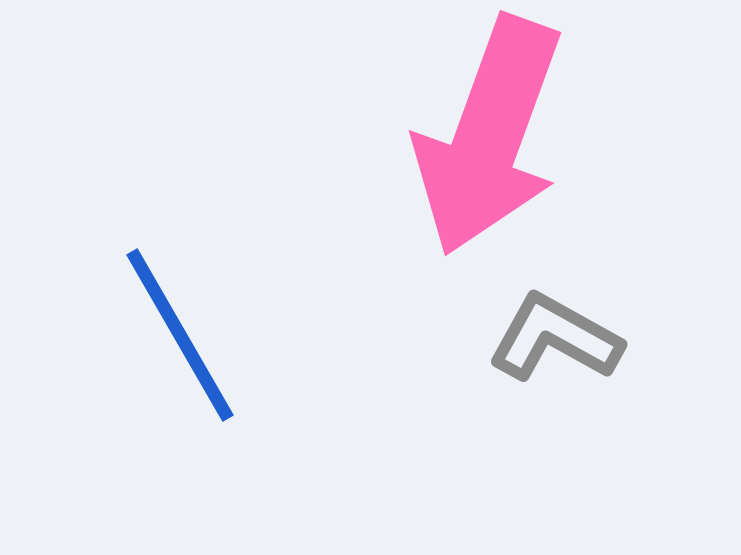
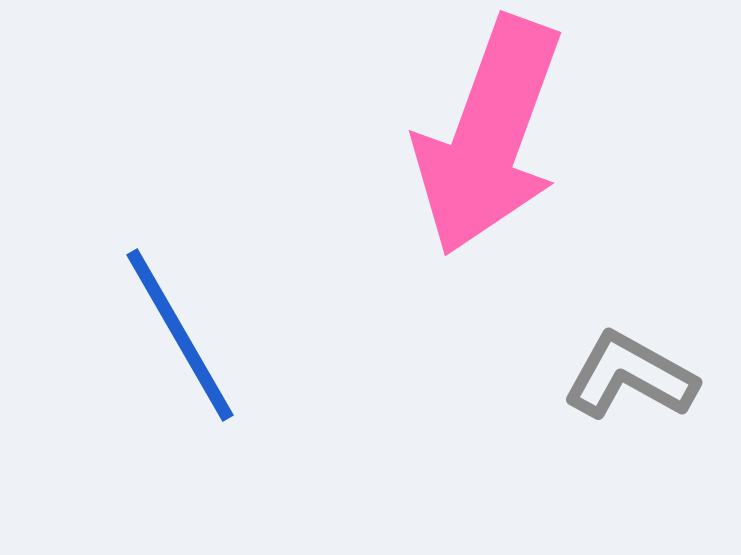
gray L-shape: moved 75 px right, 38 px down
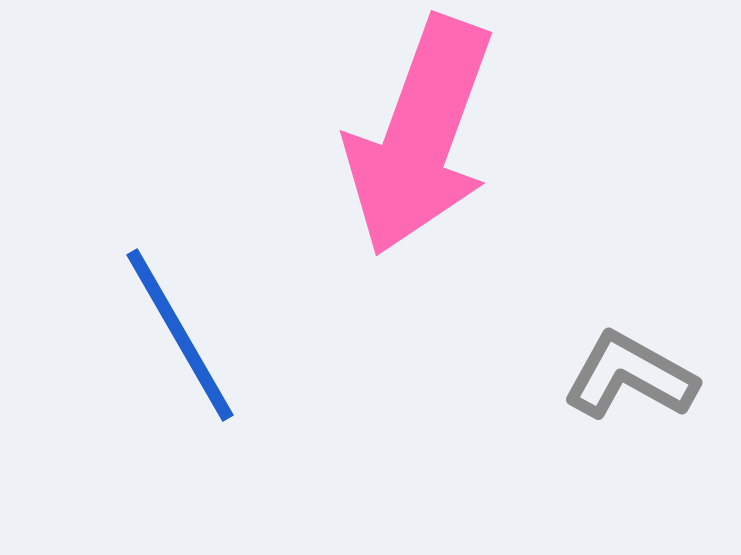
pink arrow: moved 69 px left
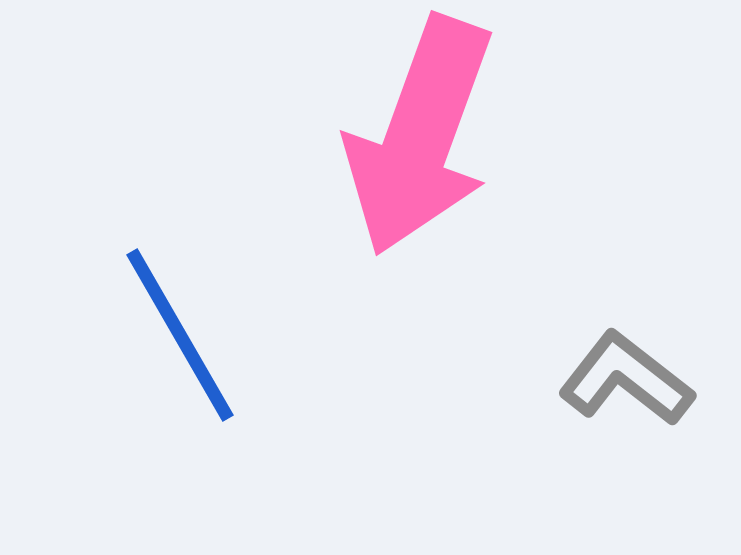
gray L-shape: moved 4 px left, 3 px down; rotated 9 degrees clockwise
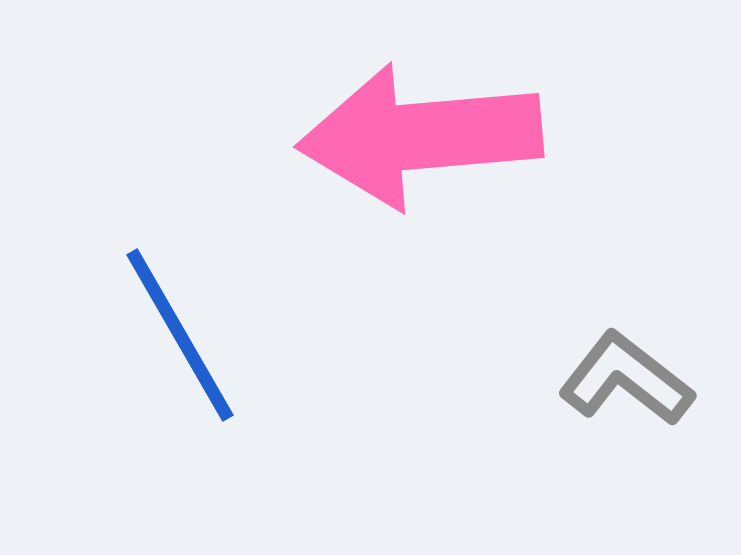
pink arrow: rotated 65 degrees clockwise
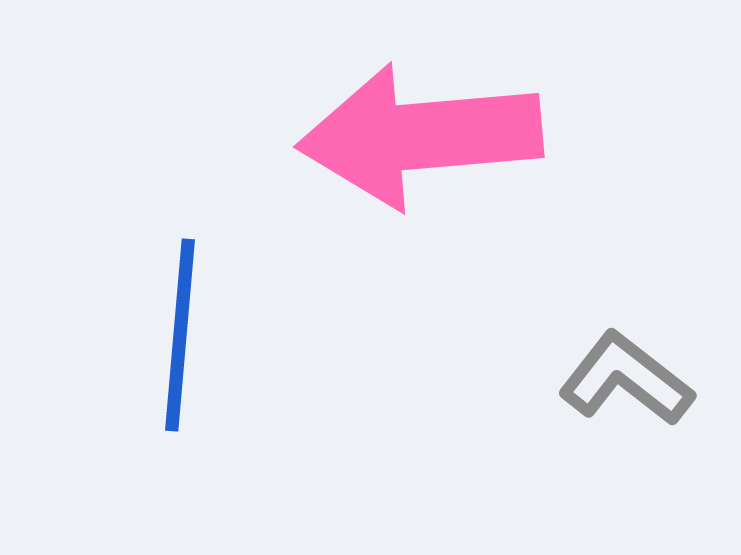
blue line: rotated 35 degrees clockwise
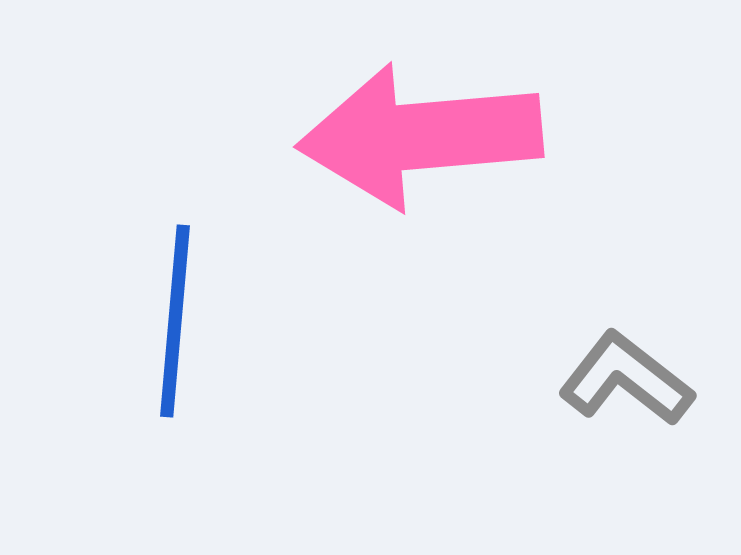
blue line: moved 5 px left, 14 px up
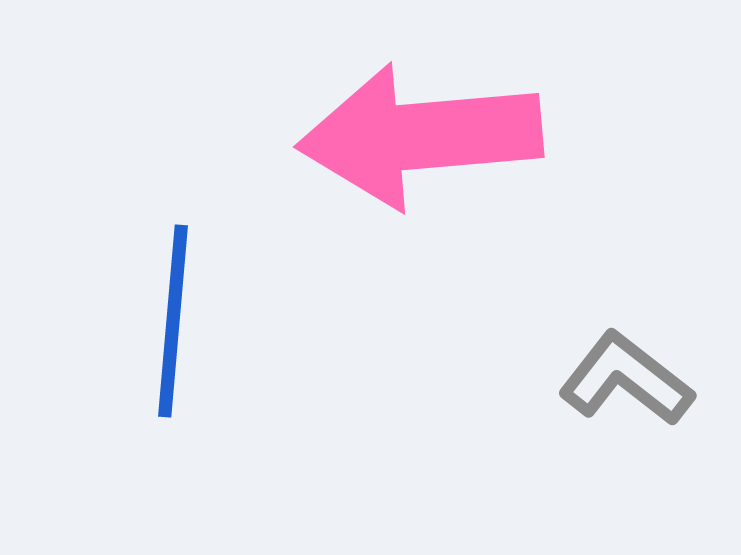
blue line: moved 2 px left
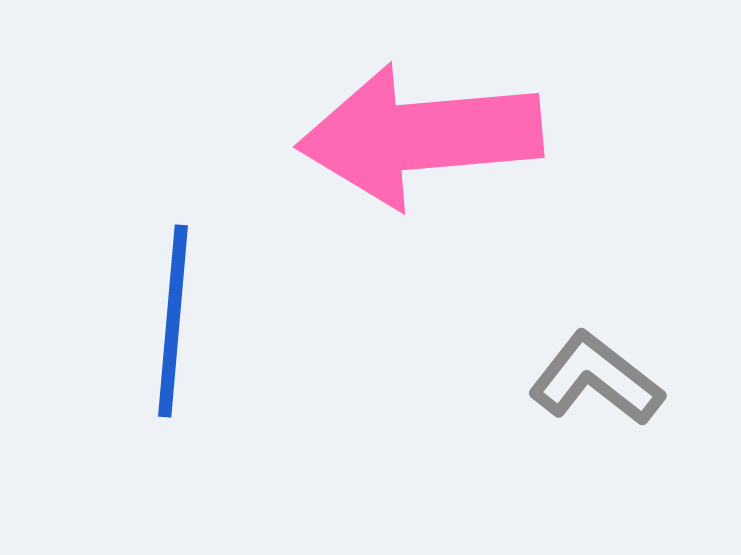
gray L-shape: moved 30 px left
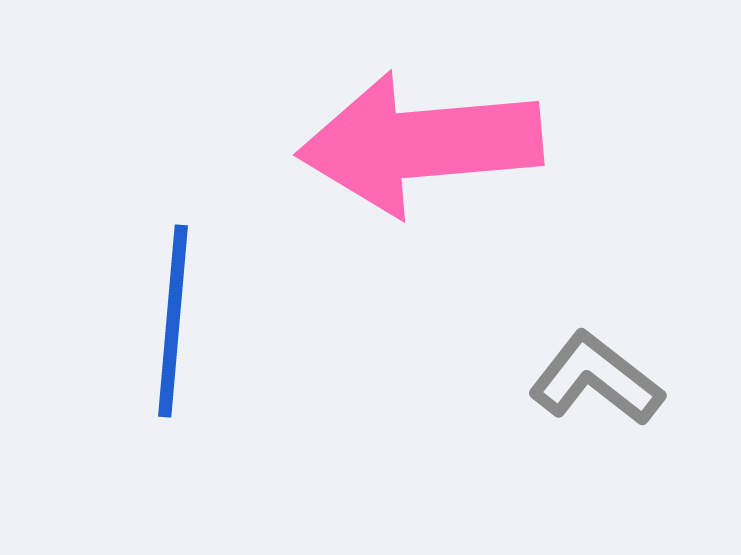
pink arrow: moved 8 px down
